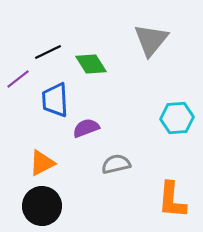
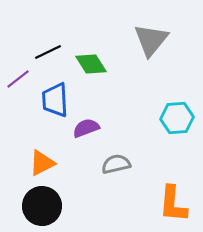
orange L-shape: moved 1 px right, 4 px down
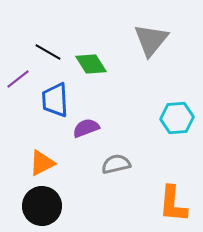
black line: rotated 56 degrees clockwise
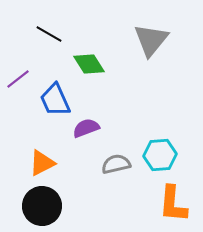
black line: moved 1 px right, 18 px up
green diamond: moved 2 px left
blue trapezoid: rotated 21 degrees counterclockwise
cyan hexagon: moved 17 px left, 37 px down
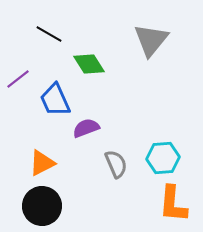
cyan hexagon: moved 3 px right, 3 px down
gray semicircle: rotated 80 degrees clockwise
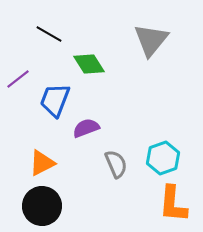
blue trapezoid: rotated 45 degrees clockwise
cyan hexagon: rotated 16 degrees counterclockwise
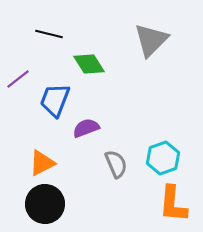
black line: rotated 16 degrees counterclockwise
gray triangle: rotated 6 degrees clockwise
black circle: moved 3 px right, 2 px up
